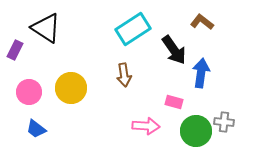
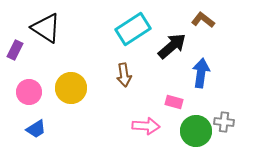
brown L-shape: moved 1 px right, 2 px up
black arrow: moved 2 px left, 4 px up; rotated 96 degrees counterclockwise
blue trapezoid: rotated 70 degrees counterclockwise
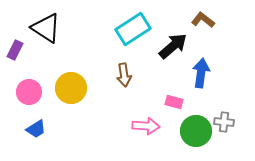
black arrow: moved 1 px right
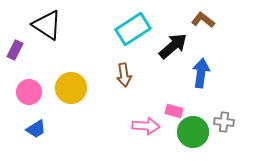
black triangle: moved 1 px right, 3 px up
pink rectangle: moved 9 px down
green circle: moved 3 px left, 1 px down
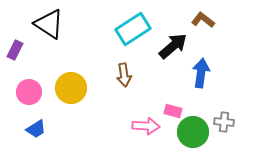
black triangle: moved 2 px right, 1 px up
pink rectangle: moved 1 px left
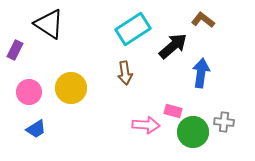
brown arrow: moved 1 px right, 2 px up
pink arrow: moved 1 px up
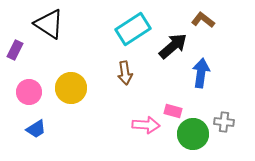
green circle: moved 2 px down
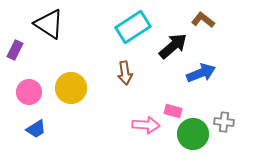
cyan rectangle: moved 2 px up
blue arrow: rotated 60 degrees clockwise
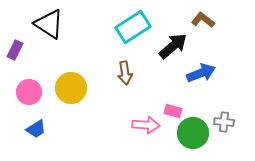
green circle: moved 1 px up
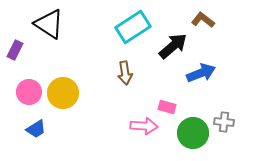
yellow circle: moved 8 px left, 5 px down
pink rectangle: moved 6 px left, 4 px up
pink arrow: moved 2 px left, 1 px down
